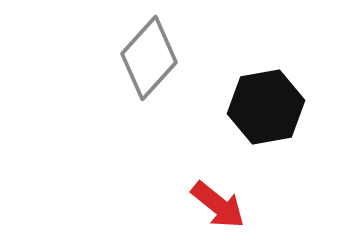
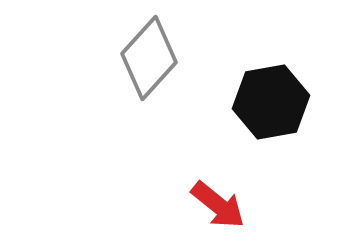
black hexagon: moved 5 px right, 5 px up
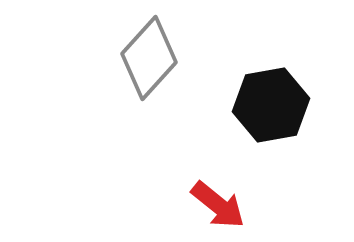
black hexagon: moved 3 px down
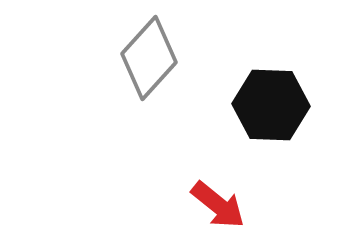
black hexagon: rotated 12 degrees clockwise
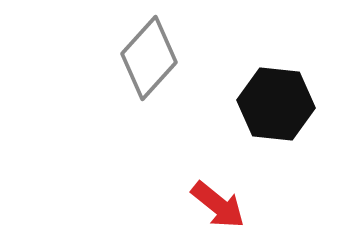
black hexagon: moved 5 px right, 1 px up; rotated 4 degrees clockwise
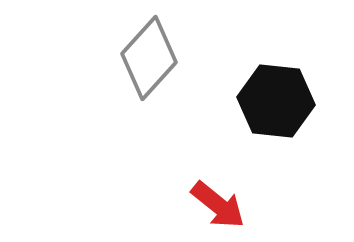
black hexagon: moved 3 px up
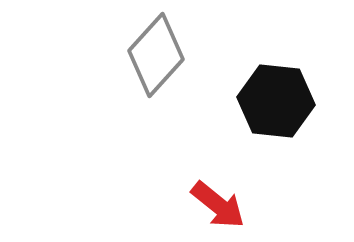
gray diamond: moved 7 px right, 3 px up
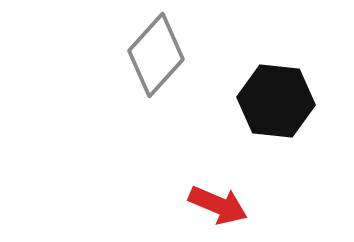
red arrow: rotated 16 degrees counterclockwise
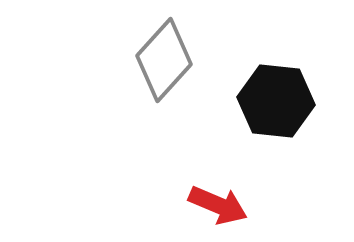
gray diamond: moved 8 px right, 5 px down
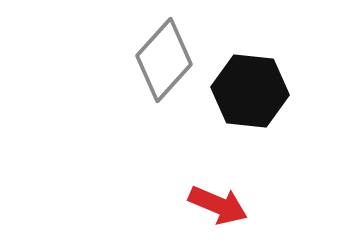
black hexagon: moved 26 px left, 10 px up
